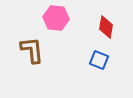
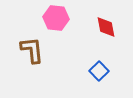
red diamond: rotated 20 degrees counterclockwise
blue square: moved 11 px down; rotated 24 degrees clockwise
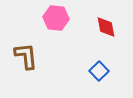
brown L-shape: moved 6 px left, 6 px down
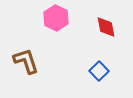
pink hexagon: rotated 20 degrees clockwise
brown L-shape: moved 5 px down; rotated 12 degrees counterclockwise
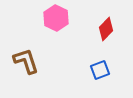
red diamond: moved 2 px down; rotated 55 degrees clockwise
blue square: moved 1 px right, 1 px up; rotated 24 degrees clockwise
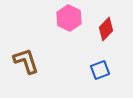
pink hexagon: moved 13 px right
